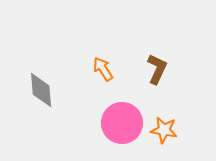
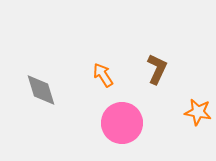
orange arrow: moved 6 px down
gray diamond: rotated 12 degrees counterclockwise
orange star: moved 34 px right, 18 px up
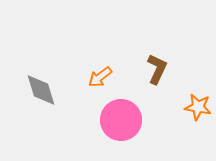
orange arrow: moved 3 px left, 2 px down; rotated 95 degrees counterclockwise
orange star: moved 5 px up
pink circle: moved 1 px left, 3 px up
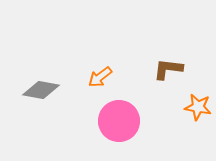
brown L-shape: moved 11 px right; rotated 108 degrees counterclockwise
gray diamond: rotated 63 degrees counterclockwise
pink circle: moved 2 px left, 1 px down
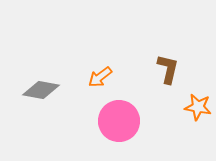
brown L-shape: rotated 96 degrees clockwise
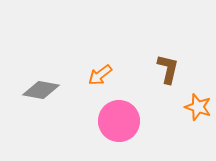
orange arrow: moved 2 px up
orange star: rotated 8 degrees clockwise
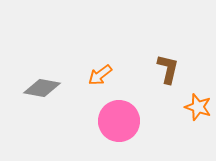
gray diamond: moved 1 px right, 2 px up
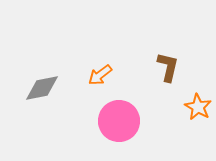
brown L-shape: moved 2 px up
gray diamond: rotated 21 degrees counterclockwise
orange star: rotated 12 degrees clockwise
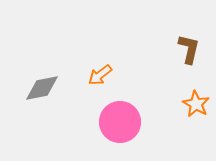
brown L-shape: moved 21 px right, 18 px up
orange star: moved 2 px left, 3 px up
pink circle: moved 1 px right, 1 px down
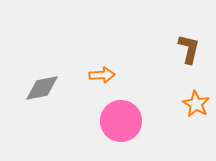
orange arrow: moved 2 px right; rotated 145 degrees counterclockwise
pink circle: moved 1 px right, 1 px up
